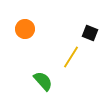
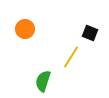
green semicircle: rotated 120 degrees counterclockwise
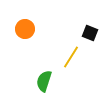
green semicircle: moved 1 px right
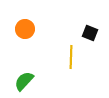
yellow line: rotated 30 degrees counterclockwise
green semicircle: moved 20 px left; rotated 25 degrees clockwise
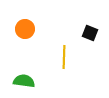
yellow line: moved 7 px left
green semicircle: rotated 55 degrees clockwise
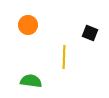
orange circle: moved 3 px right, 4 px up
green semicircle: moved 7 px right
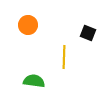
black square: moved 2 px left
green semicircle: moved 3 px right
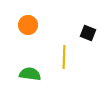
green semicircle: moved 4 px left, 7 px up
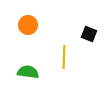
black square: moved 1 px right, 1 px down
green semicircle: moved 2 px left, 2 px up
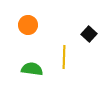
black square: rotated 21 degrees clockwise
green semicircle: moved 4 px right, 3 px up
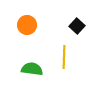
orange circle: moved 1 px left
black square: moved 12 px left, 8 px up
